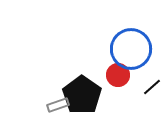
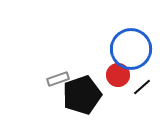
black line: moved 10 px left
black pentagon: rotated 18 degrees clockwise
gray rectangle: moved 26 px up
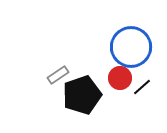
blue circle: moved 2 px up
red circle: moved 2 px right, 3 px down
gray rectangle: moved 4 px up; rotated 15 degrees counterclockwise
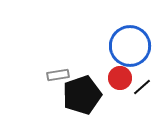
blue circle: moved 1 px left, 1 px up
gray rectangle: rotated 25 degrees clockwise
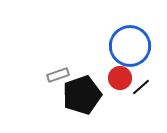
gray rectangle: rotated 10 degrees counterclockwise
black line: moved 1 px left
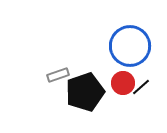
red circle: moved 3 px right, 5 px down
black pentagon: moved 3 px right, 3 px up
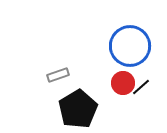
black pentagon: moved 7 px left, 17 px down; rotated 12 degrees counterclockwise
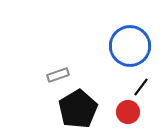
red circle: moved 5 px right, 29 px down
black line: rotated 12 degrees counterclockwise
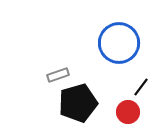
blue circle: moved 11 px left, 3 px up
black pentagon: moved 6 px up; rotated 15 degrees clockwise
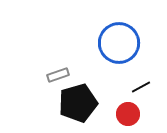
black line: rotated 24 degrees clockwise
red circle: moved 2 px down
